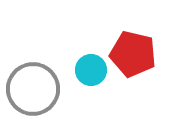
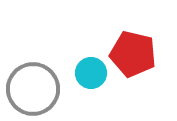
cyan circle: moved 3 px down
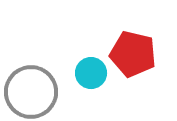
gray circle: moved 2 px left, 3 px down
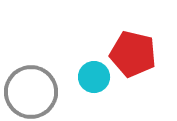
cyan circle: moved 3 px right, 4 px down
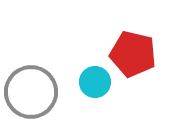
cyan circle: moved 1 px right, 5 px down
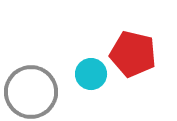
cyan circle: moved 4 px left, 8 px up
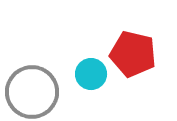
gray circle: moved 1 px right
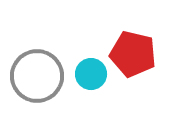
gray circle: moved 5 px right, 16 px up
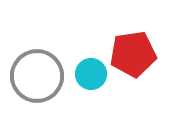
red pentagon: rotated 21 degrees counterclockwise
